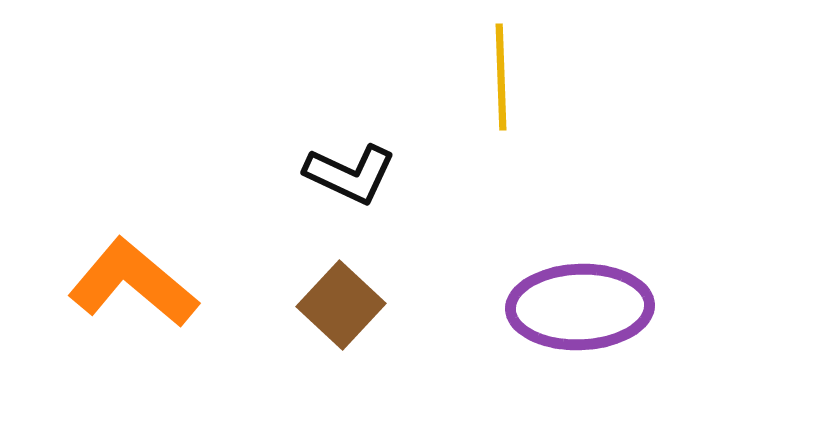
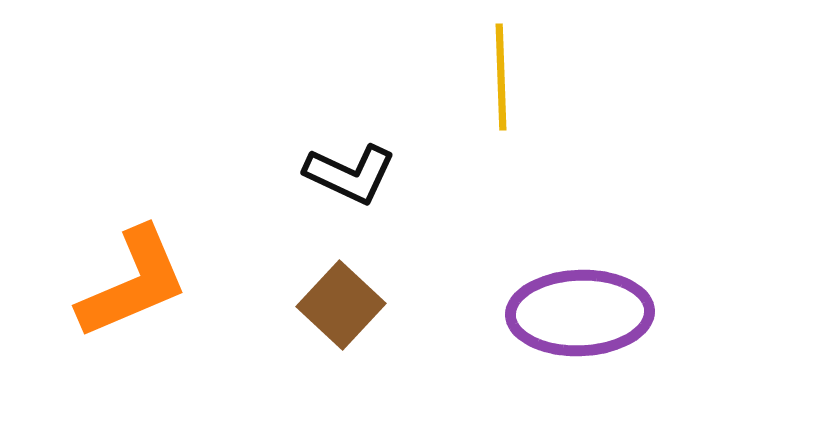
orange L-shape: rotated 117 degrees clockwise
purple ellipse: moved 6 px down
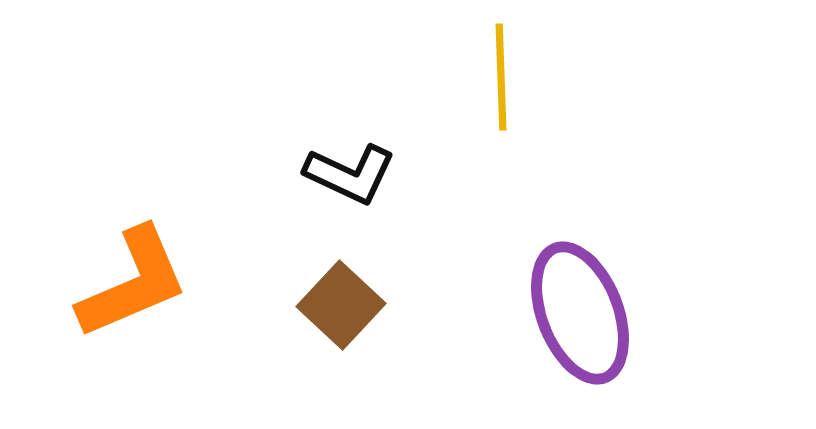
purple ellipse: rotated 71 degrees clockwise
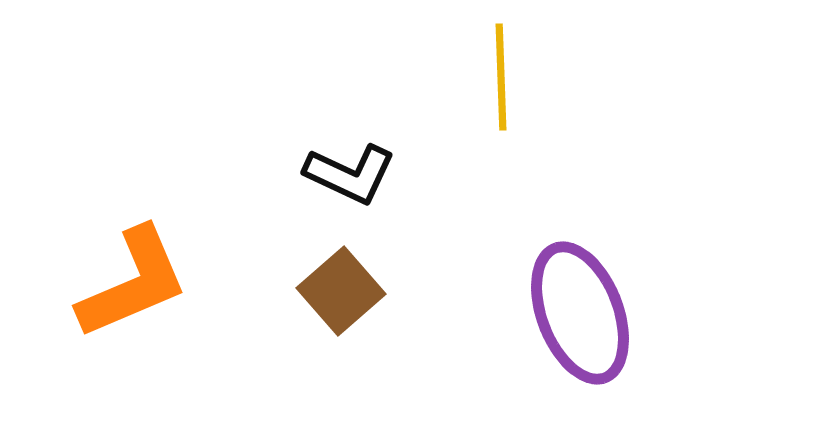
brown square: moved 14 px up; rotated 6 degrees clockwise
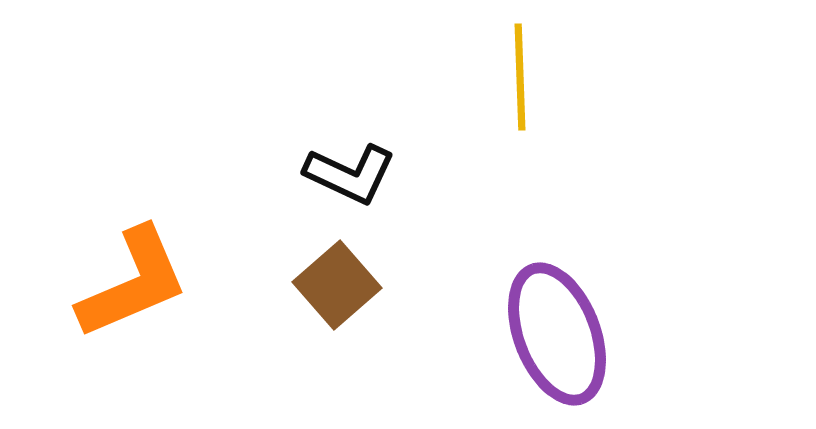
yellow line: moved 19 px right
brown square: moved 4 px left, 6 px up
purple ellipse: moved 23 px left, 21 px down
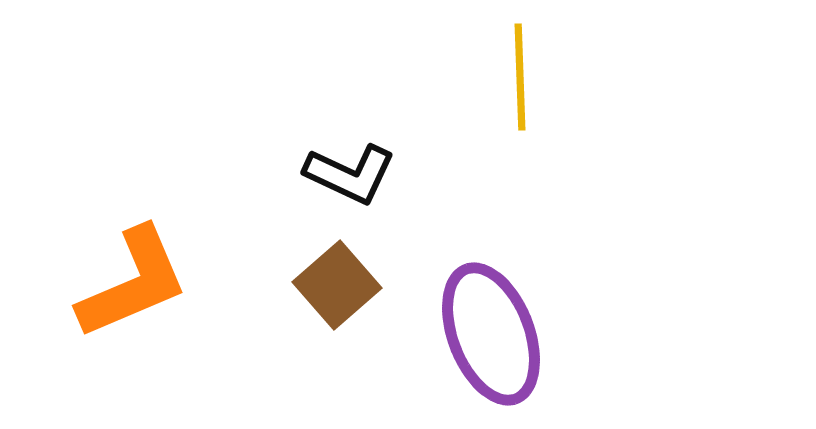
purple ellipse: moved 66 px left
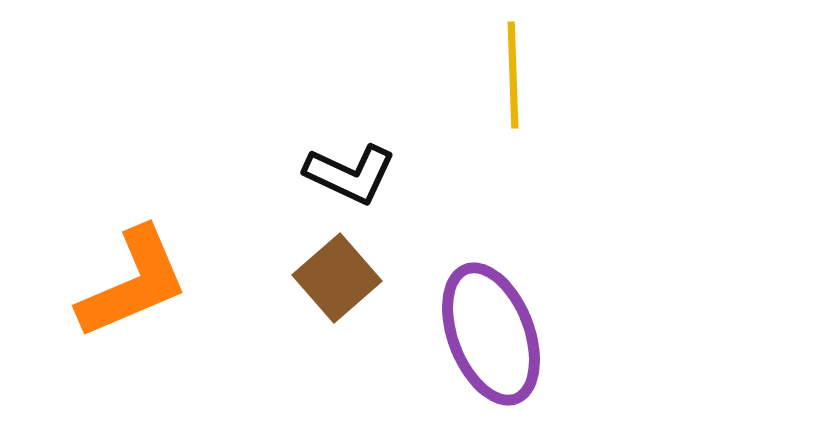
yellow line: moved 7 px left, 2 px up
brown square: moved 7 px up
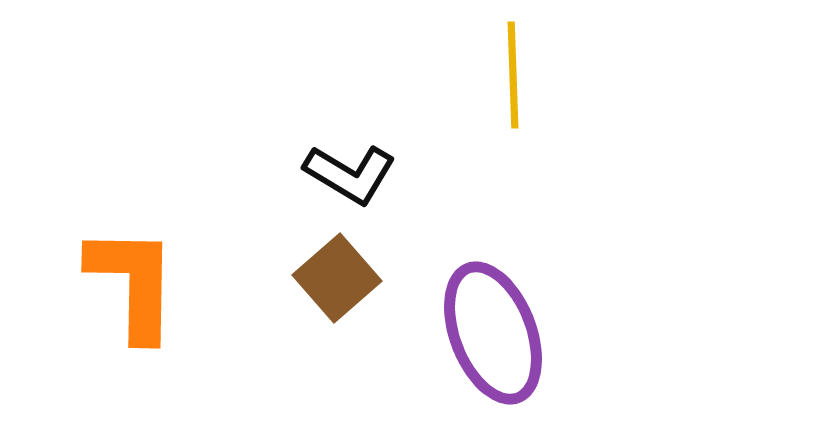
black L-shape: rotated 6 degrees clockwise
orange L-shape: rotated 66 degrees counterclockwise
purple ellipse: moved 2 px right, 1 px up
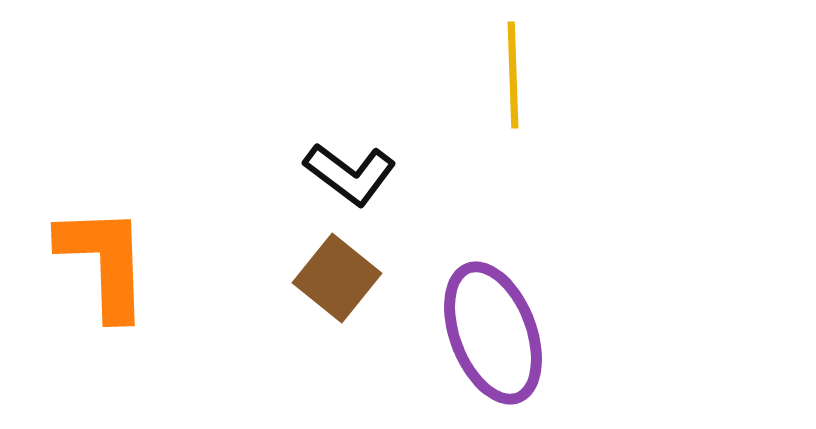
black L-shape: rotated 6 degrees clockwise
brown square: rotated 10 degrees counterclockwise
orange L-shape: moved 29 px left, 21 px up; rotated 3 degrees counterclockwise
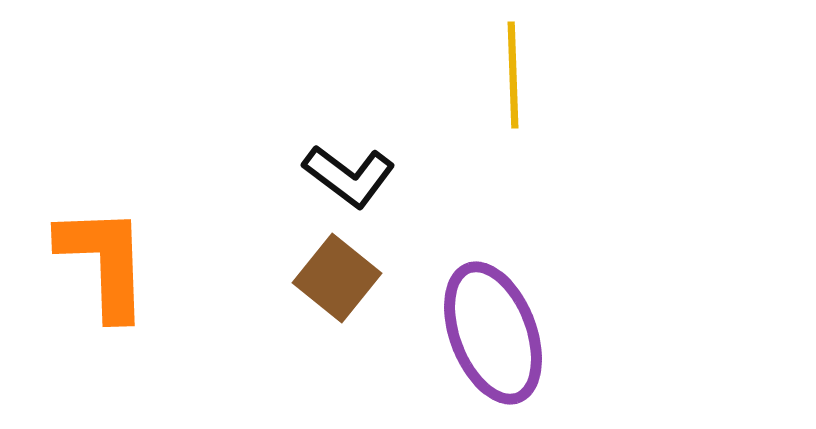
black L-shape: moved 1 px left, 2 px down
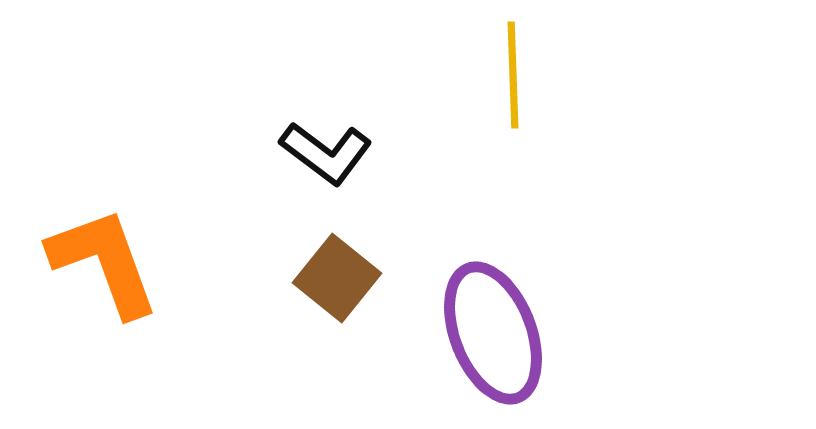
black L-shape: moved 23 px left, 23 px up
orange L-shape: rotated 18 degrees counterclockwise
